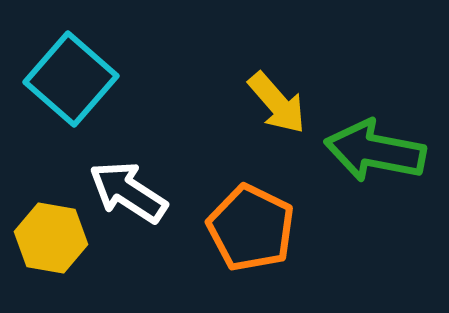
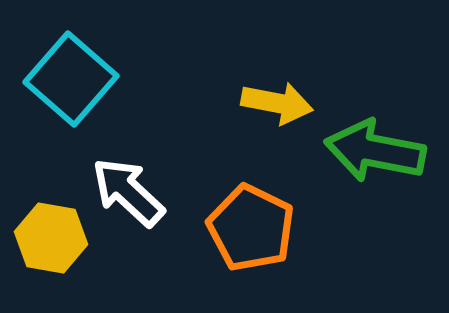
yellow arrow: rotated 38 degrees counterclockwise
white arrow: rotated 10 degrees clockwise
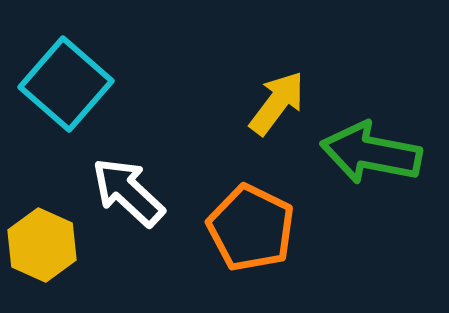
cyan square: moved 5 px left, 5 px down
yellow arrow: rotated 64 degrees counterclockwise
green arrow: moved 4 px left, 2 px down
yellow hexagon: moved 9 px left, 7 px down; rotated 14 degrees clockwise
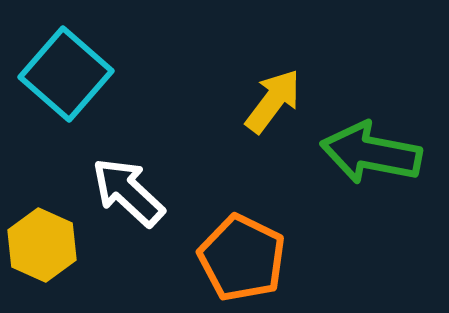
cyan square: moved 10 px up
yellow arrow: moved 4 px left, 2 px up
orange pentagon: moved 9 px left, 30 px down
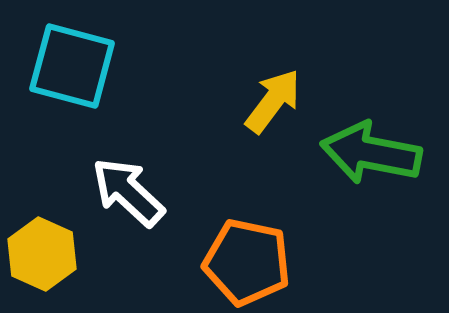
cyan square: moved 6 px right, 8 px up; rotated 26 degrees counterclockwise
yellow hexagon: moved 9 px down
orange pentagon: moved 5 px right, 4 px down; rotated 14 degrees counterclockwise
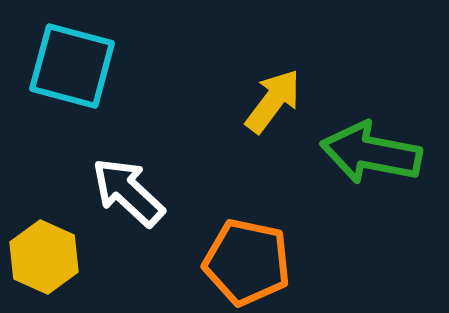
yellow hexagon: moved 2 px right, 3 px down
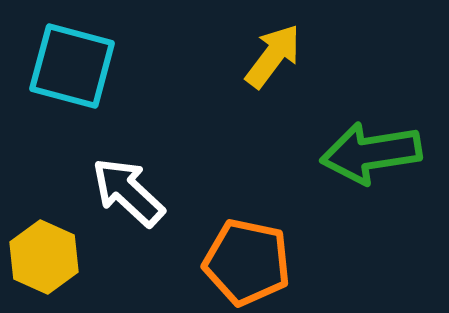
yellow arrow: moved 45 px up
green arrow: rotated 20 degrees counterclockwise
